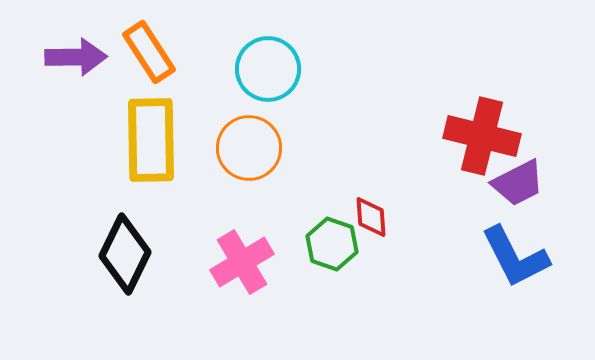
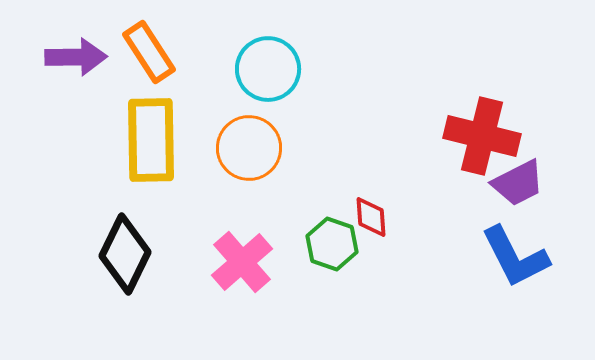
pink cross: rotated 10 degrees counterclockwise
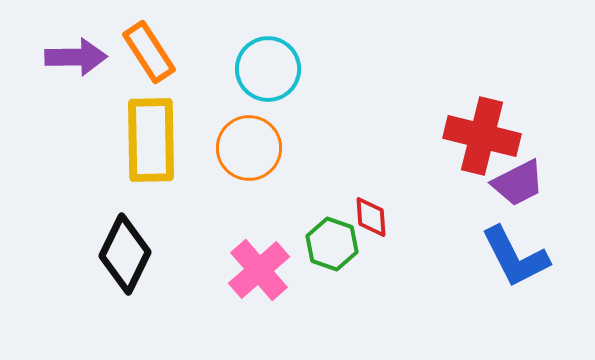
pink cross: moved 17 px right, 8 px down
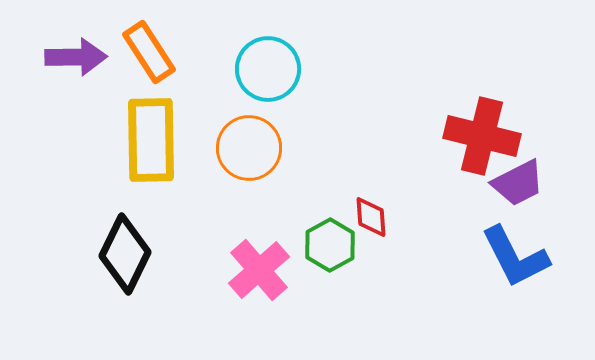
green hexagon: moved 2 px left, 1 px down; rotated 12 degrees clockwise
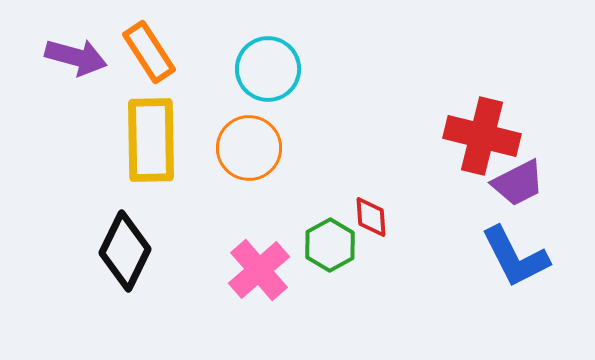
purple arrow: rotated 16 degrees clockwise
black diamond: moved 3 px up
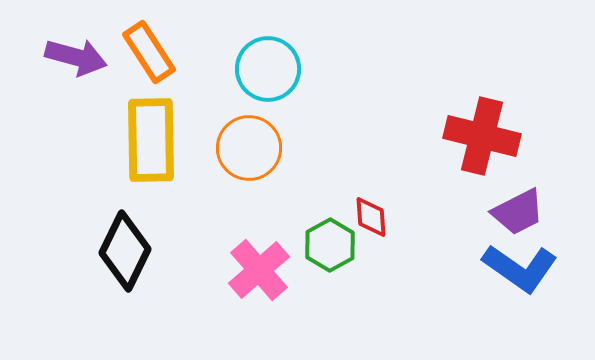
purple trapezoid: moved 29 px down
blue L-shape: moved 5 px right, 11 px down; rotated 28 degrees counterclockwise
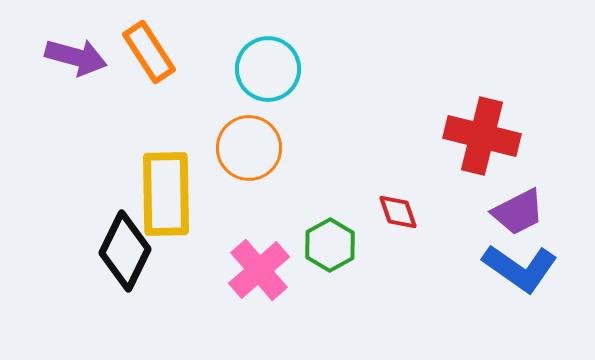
yellow rectangle: moved 15 px right, 54 px down
red diamond: moved 27 px right, 5 px up; rotated 15 degrees counterclockwise
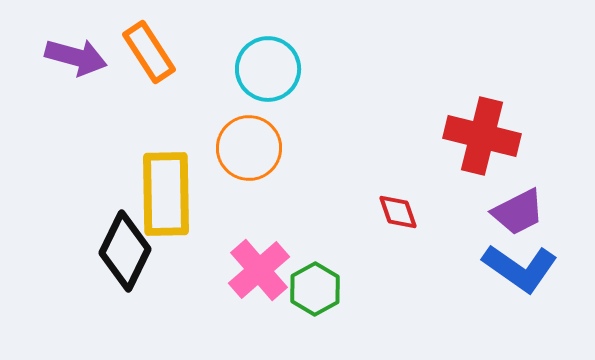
green hexagon: moved 15 px left, 44 px down
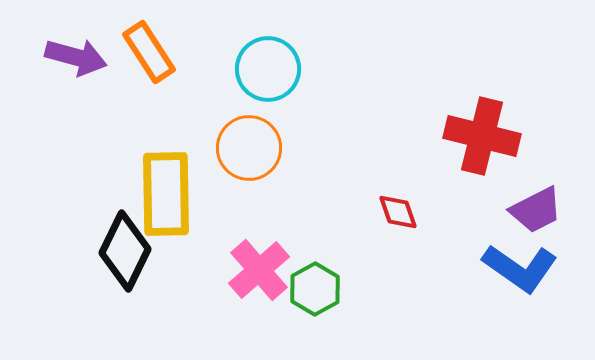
purple trapezoid: moved 18 px right, 2 px up
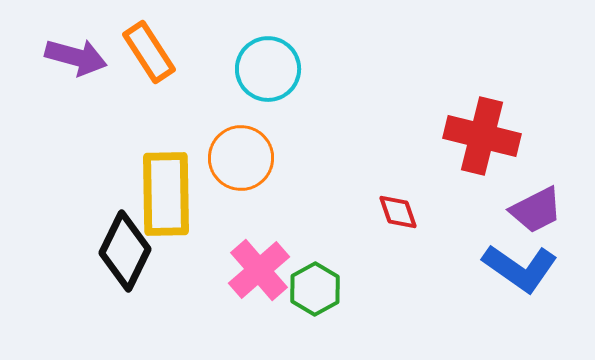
orange circle: moved 8 px left, 10 px down
